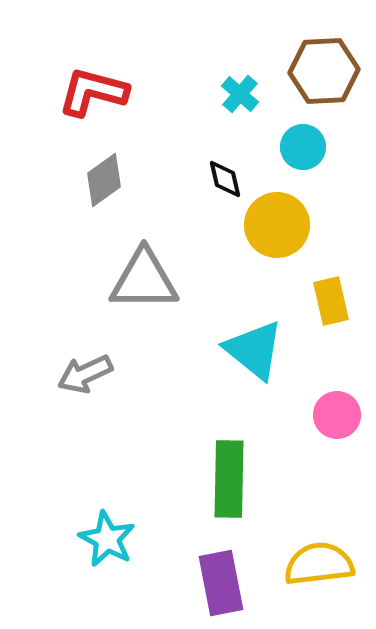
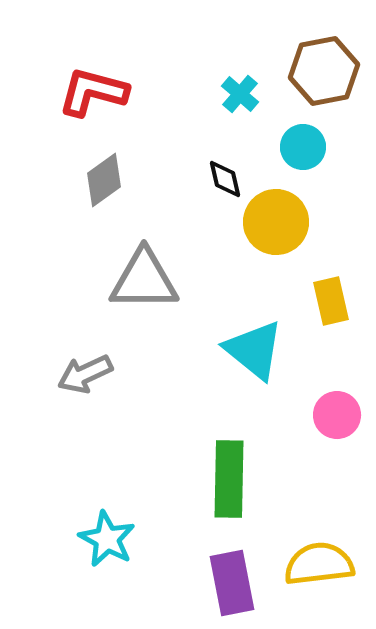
brown hexagon: rotated 8 degrees counterclockwise
yellow circle: moved 1 px left, 3 px up
purple rectangle: moved 11 px right
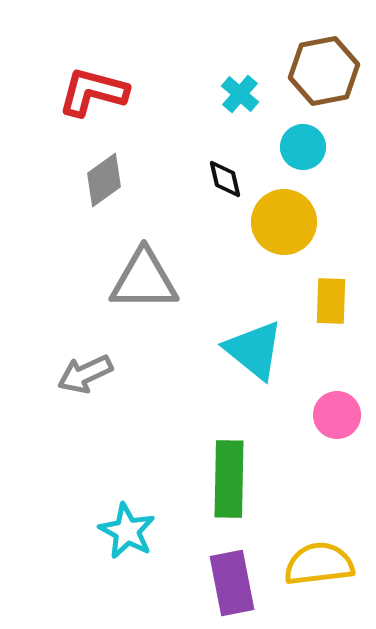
yellow circle: moved 8 px right
yellow rectangle: rotated 15 degrees clockwise
cyan star: moved 20 px right, 8 px up
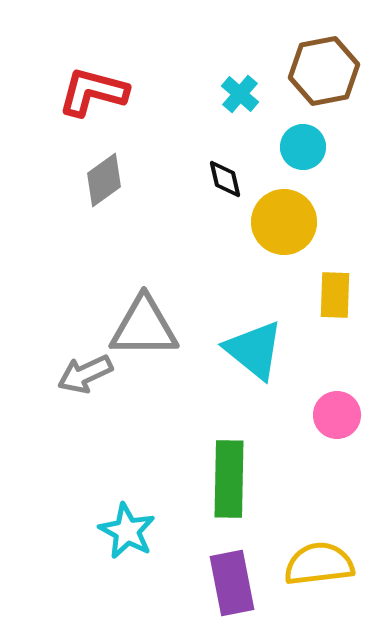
gray triangle: moved 47 px down
yellow rectangle: moved 4 px right, 6 px up
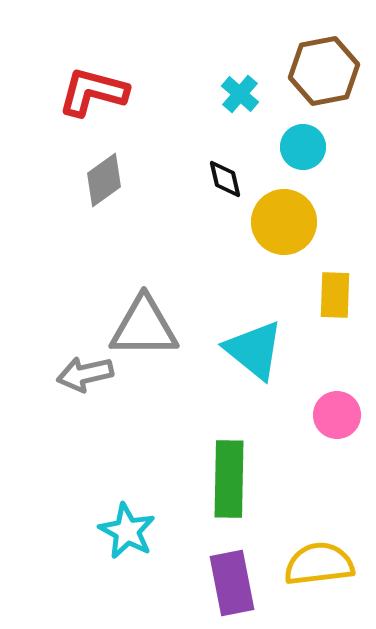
gray arrow: rotated 12 degrees clockwise
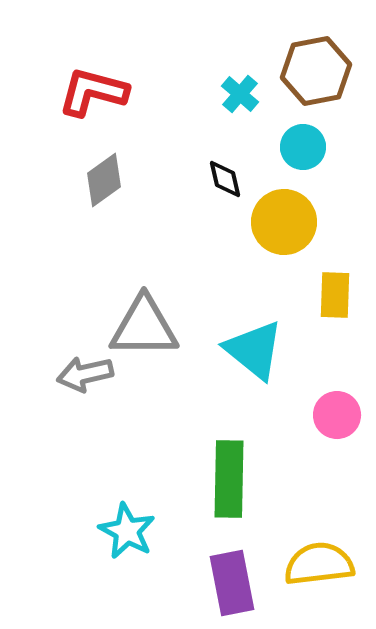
brown hexagon: moved 8 px left
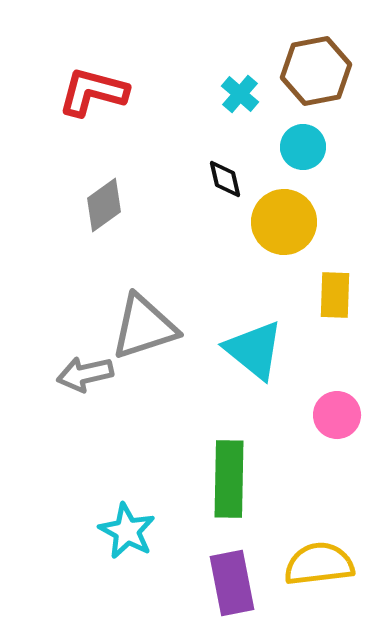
gray diamond: moved 25 px down
gray triangle: rotated 18 degrees counterclockwise
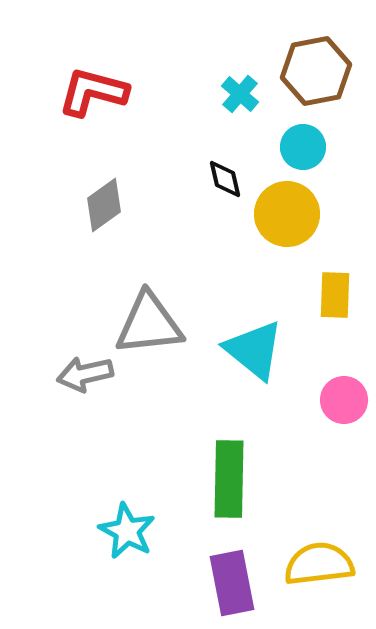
yellow circle: moved 3 px right, 8 px up
gray triangle: moved 5 px right, 3 px up; rotated 12 degrees clockwise
pink circle: moved 7 px right, 15 px up
